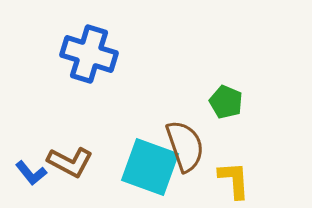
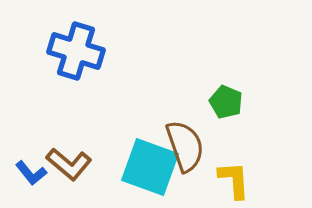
blue cross: moved 13 px left, 3 px up
brown L-shape: moved 1 px left, 2 px down; rotated 12 degrees clockwise
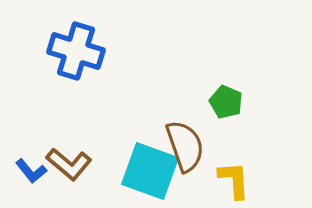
cyan square: moved 4 px down
blue L-shape: moved 2 px up
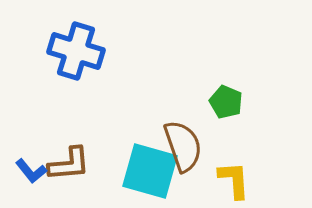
brown semicircle: moved 2 px left
brown L-shape: rotated 45 degrees counterclockwise
cyan square: rotated 4 degrees counterclockwise
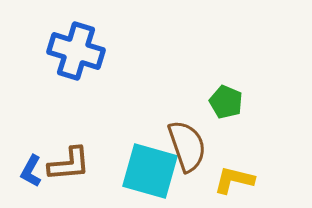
brown semicircle: moved 4 px right
blue L-shape: rotated 68 degrees clockwise
yellow L-shape: rotated 72 degrees counterclockwise
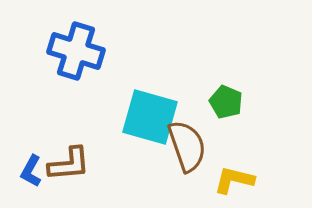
cyan square: moved 54 px up
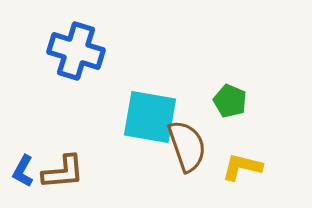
green pentagon: moved 4 px right, 1 px up
cyan square: rotated 6 degrees counterclockwise
brown L-shape: moved 6 px left, 8 px down
blue L-shape: moved 8 px left
yellow L-shape: moved 8 px right, 13 px up
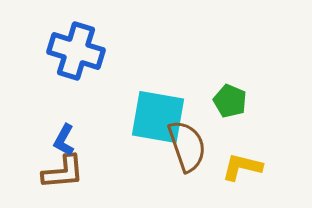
cyan square: moved 8 px right
blue L-shape: moved 41 px right, 31 px up
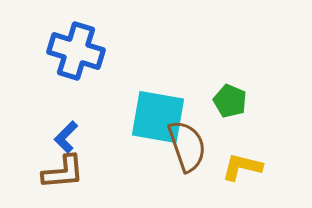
blue L-shape: moved 2 px right, 3 px up; rotated 16 degrees clockwise
